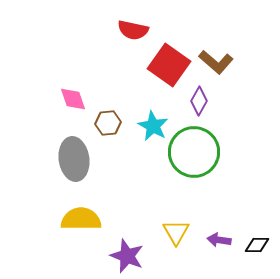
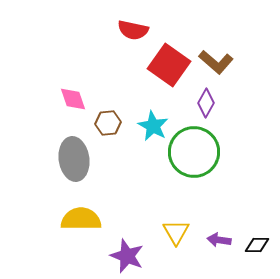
purple diamond: moved 7 px right, 2 px down
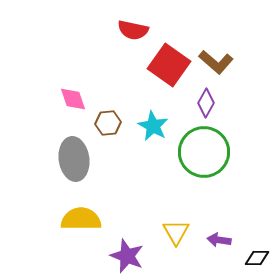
green circle: moved 10 px right
black diamond: moved 13 px down
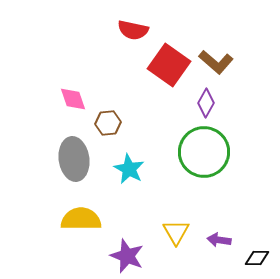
cyan star: moved 24 px left, 43 px down
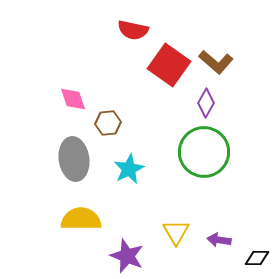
cyan star: rotated 16 degrees clockwise
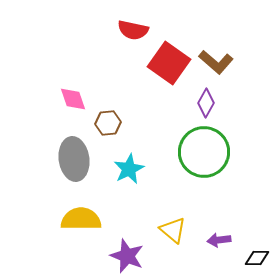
red square: moved 2 px up
yellow triangle: moved 3 px left, 2 px up; rotated 20 degrees counterclockwise
purple arrow: rotated 15 degrees counterclockwise
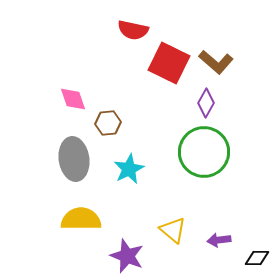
red square: rotated 9 degrees counterclockwise
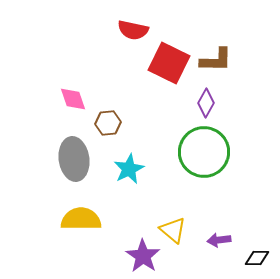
brown L-shape: moved 2 px up; rotated 40 degrees counterclockwise
purple star: moved 16 px right; rotated 12 degrees clockwise
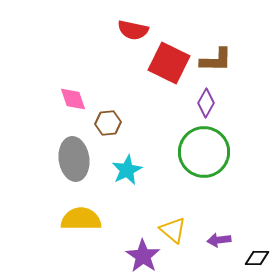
cyan star: moved 2 px left, 1 px down
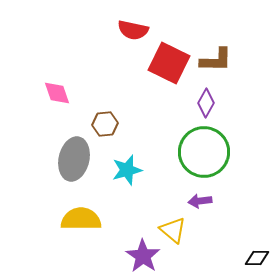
pink diamond: moved 16 px left, 6 px up
brown hexagon: moved 3 px left, 1 px down
gray ellipse: rotated 21 degrees clockwise
cyan star: rotated 12 degrees clockwise
purple arrow: moved 19 px left, 39 px up
